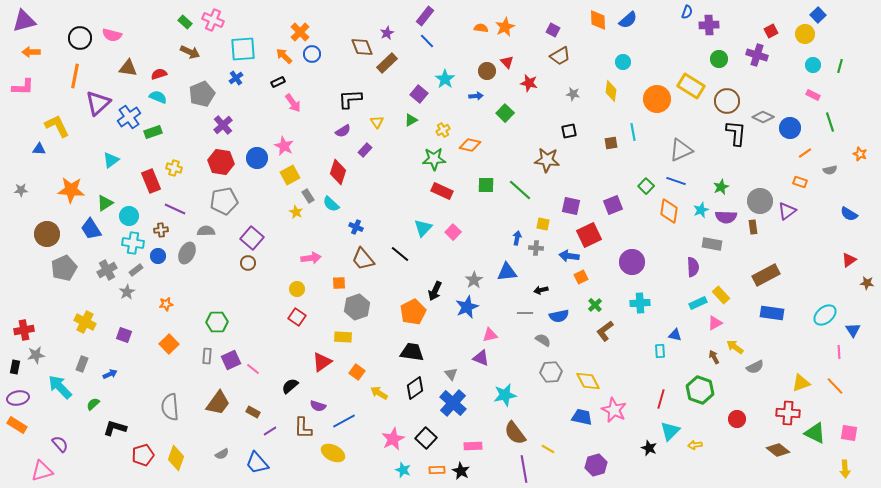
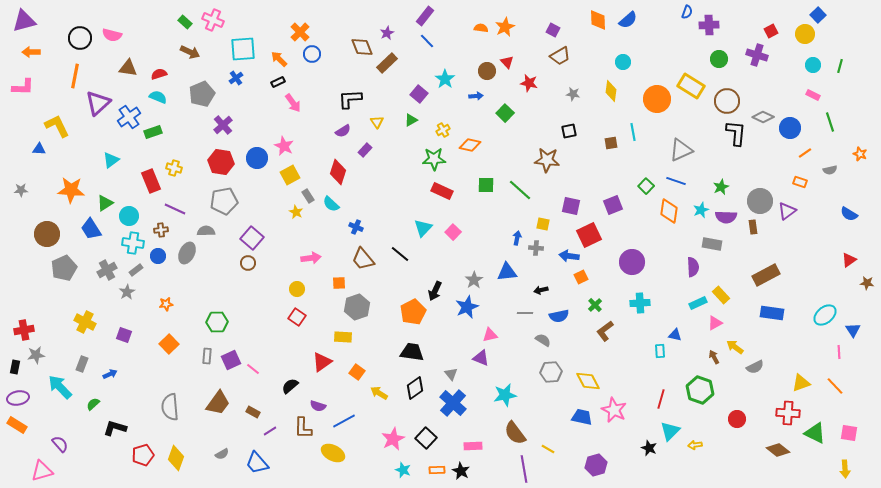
orange arrow at (284, 56): moved 5 px left, 3 px down
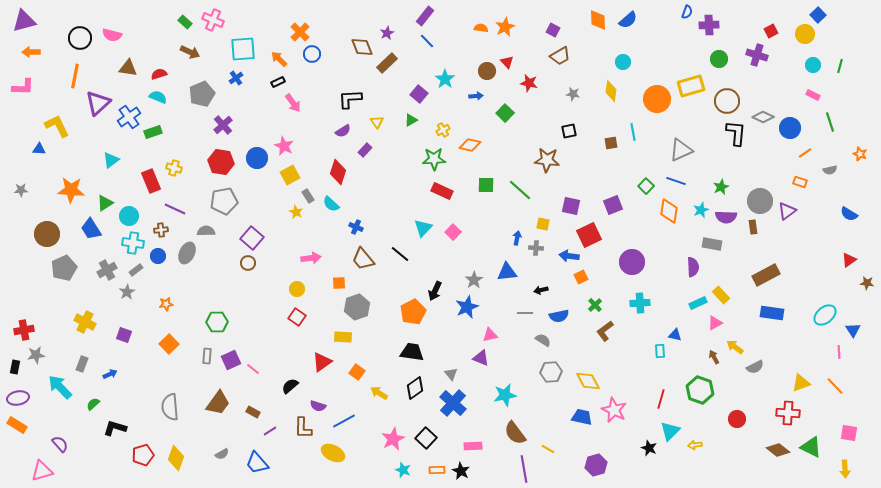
yellow rectangle at (691, 86): rotated 48 degrees counterclockwise
green triangle at (815, 433): moved 4 px left, 14 px down
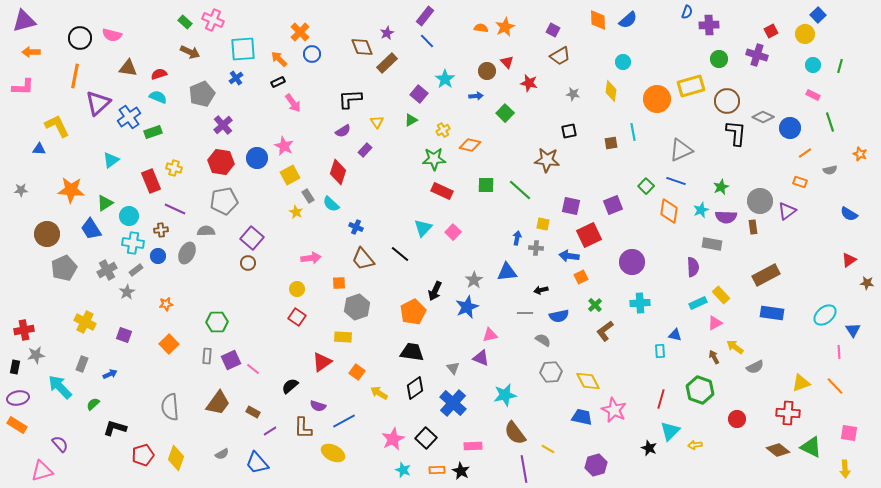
gray triangle at (451, 374): moved 2 px right, 6 px up
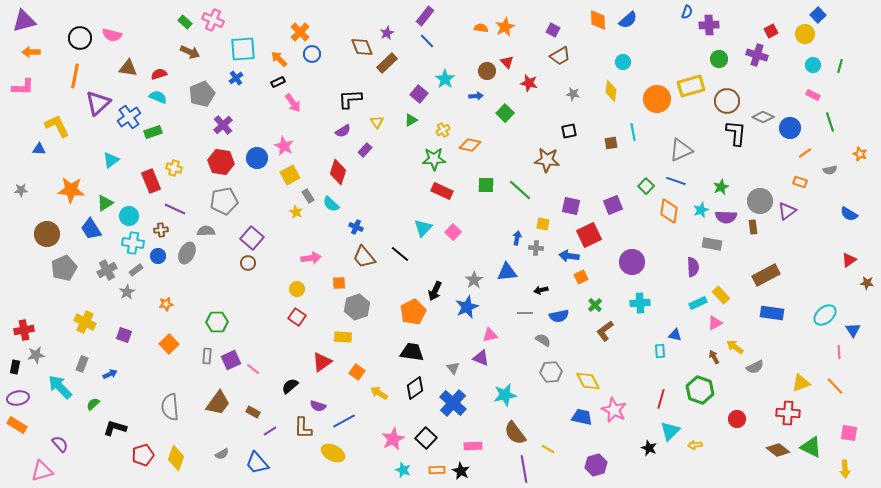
brown trapezoid at (363, 259): moved 1 px right, 2 px up
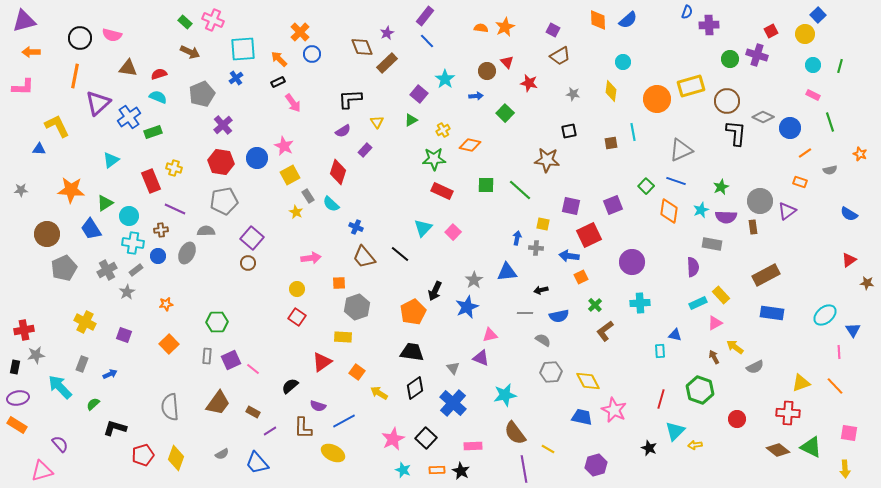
green circle at (719, 59): moved 11 px right
cyan triangle at (670, 431): moved 5 px right
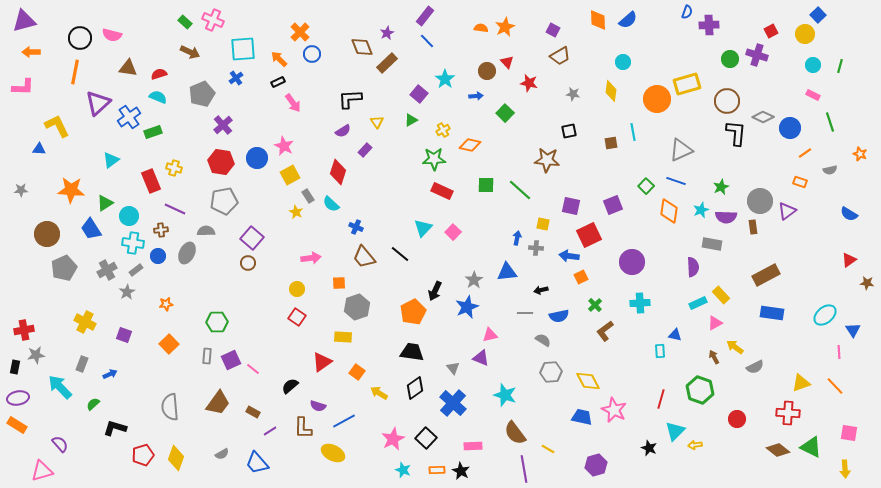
orange line at (75, 76): moved 4 px up
yellow rectangle at (691, 86): moved 4 px left, 2 px up
cyan star at (505, 395): rotated 30 degrees clockwise
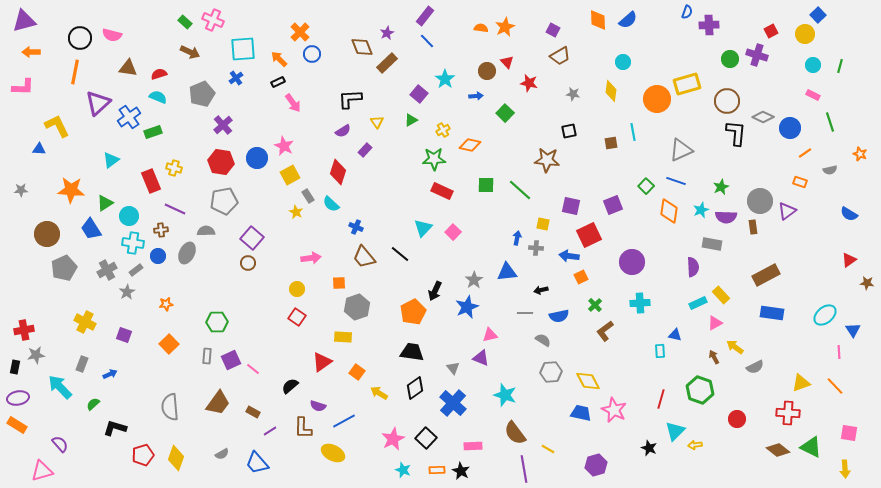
blue trapezoid at (582, 417): moved 1 px left, 4 px up
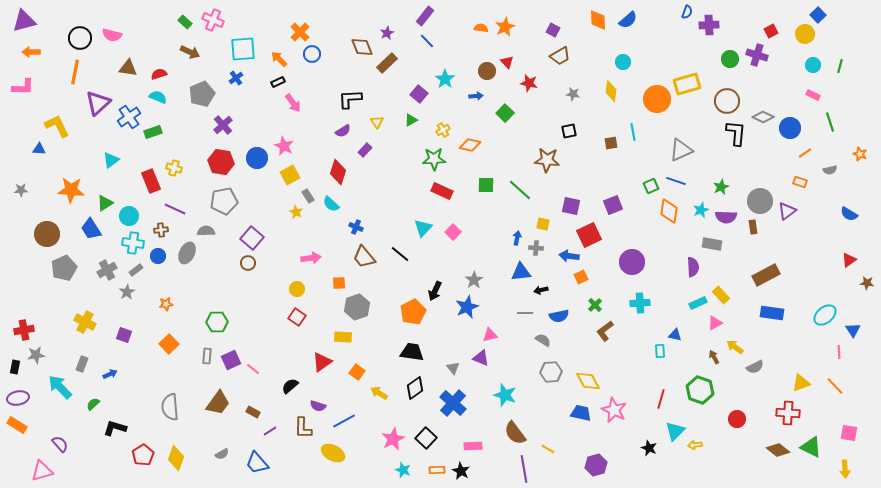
green square at (646, 186): moved 5 px right; rotated 21 degrees clockwise
blue triangle at (507, 272): moved 14 px right
red pentagon at (143, 455): rotated 15 degrees counterclockwise
